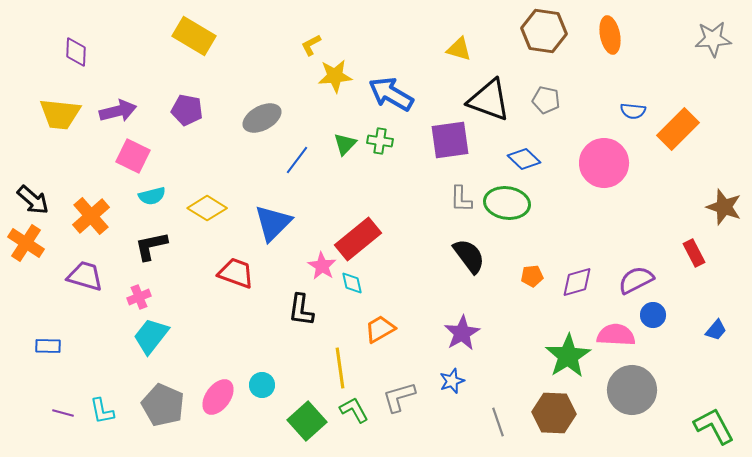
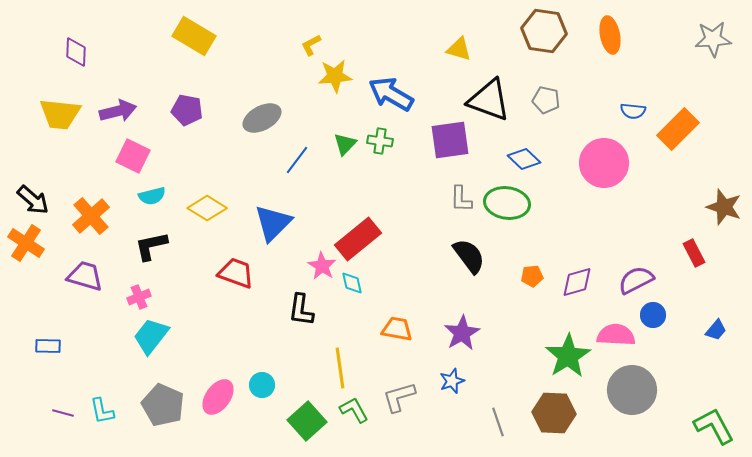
orange trapezoid at (380, 329): moved 17 px right; rotated 40 degrees clockwise
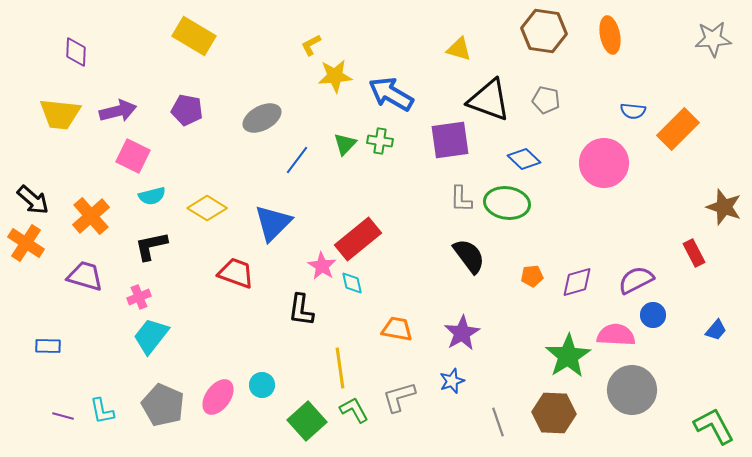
purple line at (63, 413): moved 3 px down
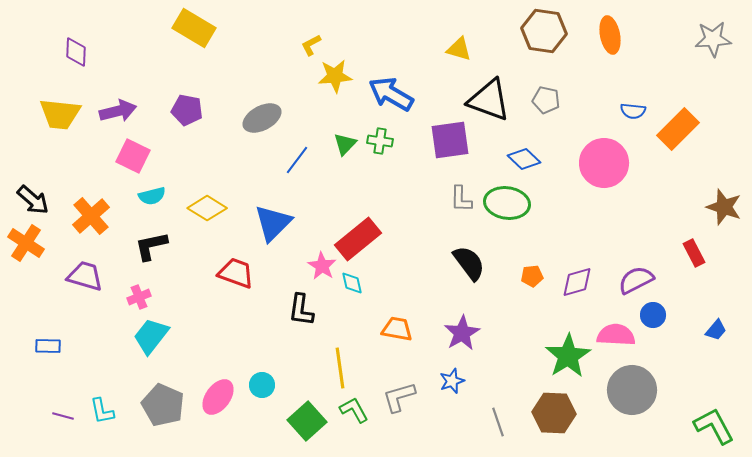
yellow rectangle at (194, 36): moved 8 px up
black semicircle at (469, 256): moved 7 px down
